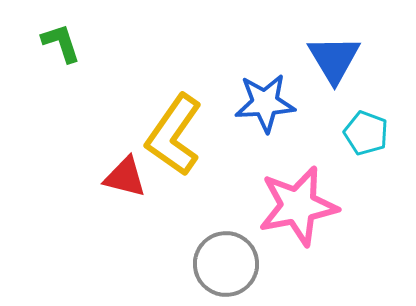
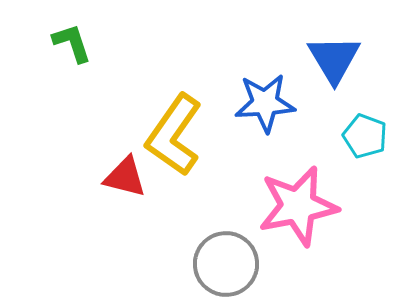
green L-shape: moved 11 px right
cyan pentagon: moved 1 px left, 3 px down
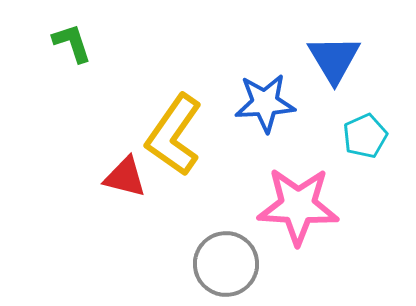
cyan pentagon: rotated 27 degrees clockwise
pink star: rotated 14 degrees clockwise
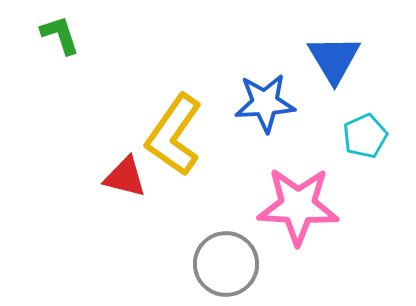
green L-shape: moved 12 px left, 8 px up
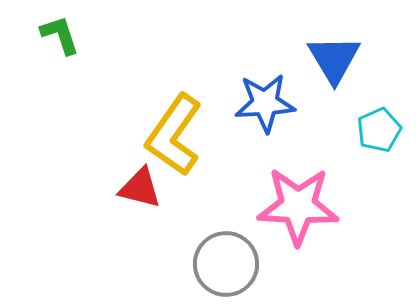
cyan pentagon: moved 14 px right, 6 px up
red triangle: moved 15 px right, 11 px down
